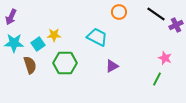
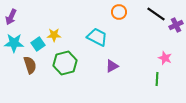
green hexagon: rotated 15 degrees counterclockwise
green line: rotated 24 degrees counterclockwise
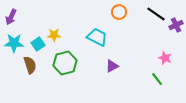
green line: rotated 40 degrees counterclockwise
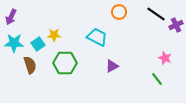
green hexagon: rotated 15 degrees clockwise
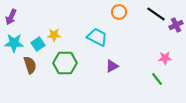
pink star: rotated 24 degrees counterclockwise
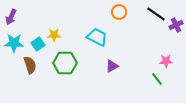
pink star: moved 1 px right, 3 px down
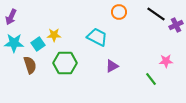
green line: moved 6 px left
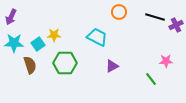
black line: moved 1 px left, 3 px down; rotated 18 degrees counterclockwise
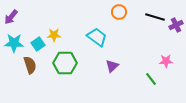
purple arrow: rotated 14 degrees clockwise
cyan trapezoid: rotated 10 degrees clockwise
purple triangle: rotated 16 degrees counterclockwise
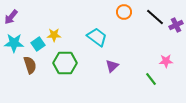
orange circle: moved 5 px right
black line: rotated 24 degrees clockwise
